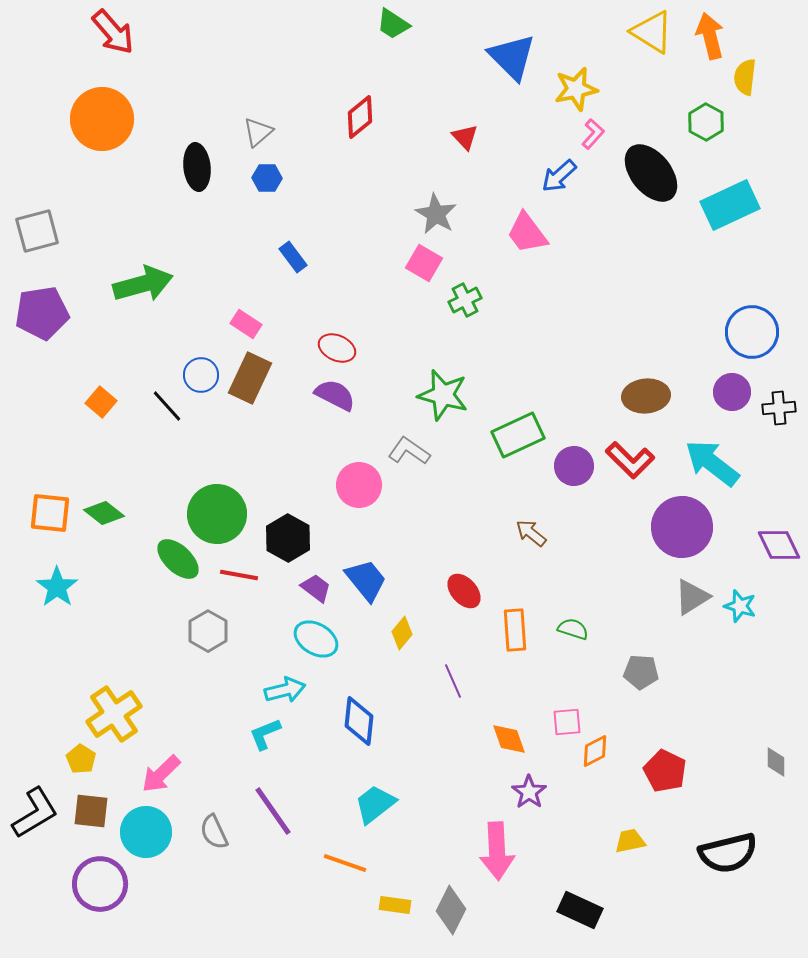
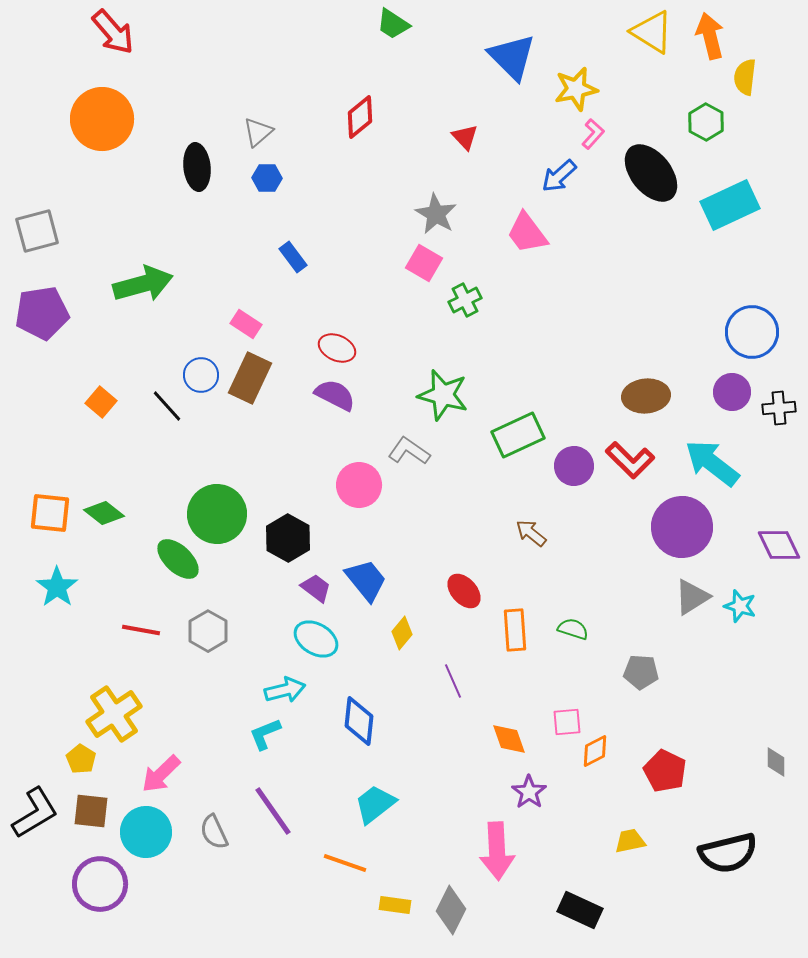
red line at (239, 575): moved 98 px left, 55 px down
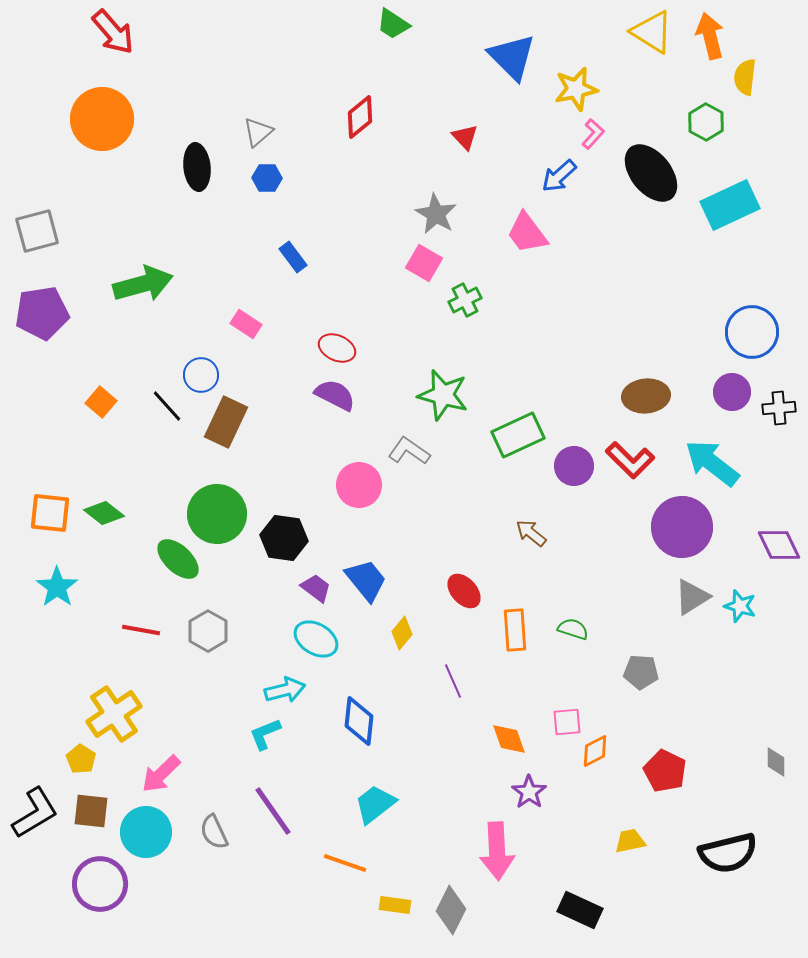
brown rectangle at (250, 378): moved 24 px left, 44 px down
black hexagon at (288, 538): moved 4 px left; rotated 21 degrees counterclockwise
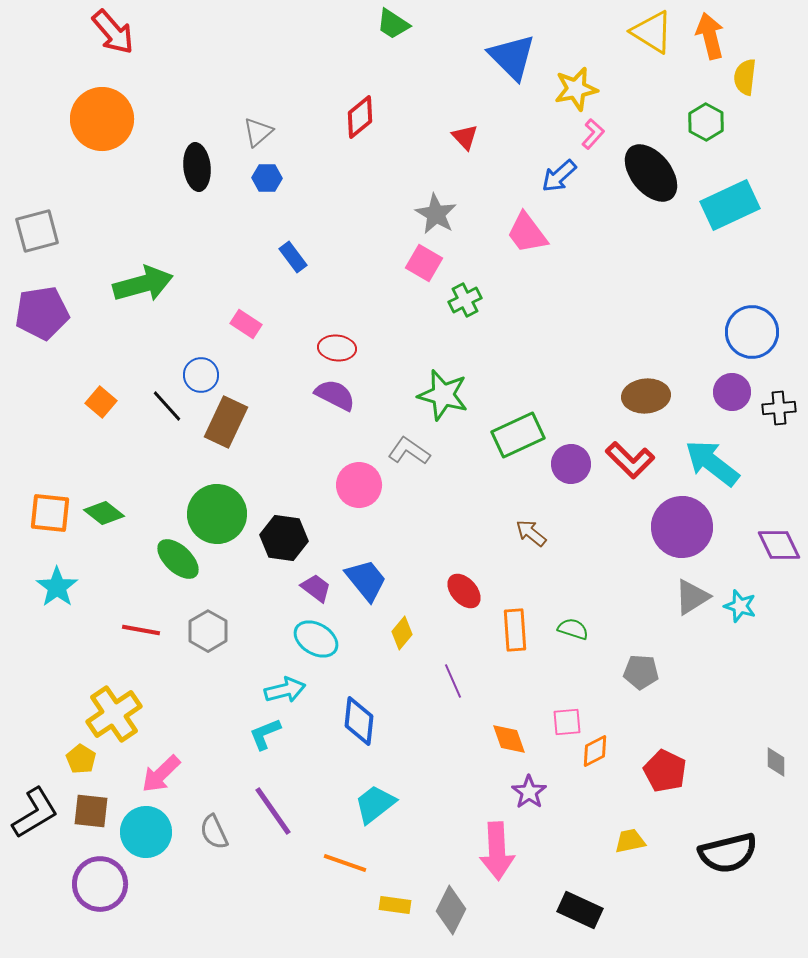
red ellipse at (337, 348): rotated 18 degrees counterclockwise
purple circle at (574, 466): moved 3 px left, 2 px up
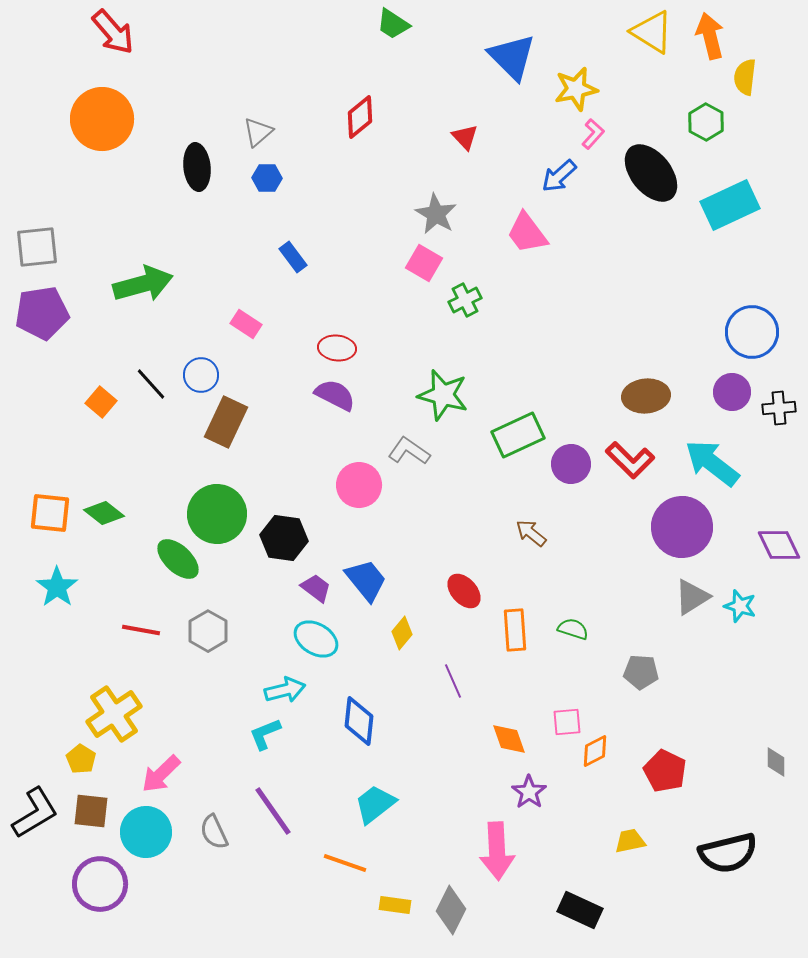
gray square at (37, 231): moved 16 px down; rotated 9 degrees clockwise
black line at (167, 406): moved 16 px left, 22 px up
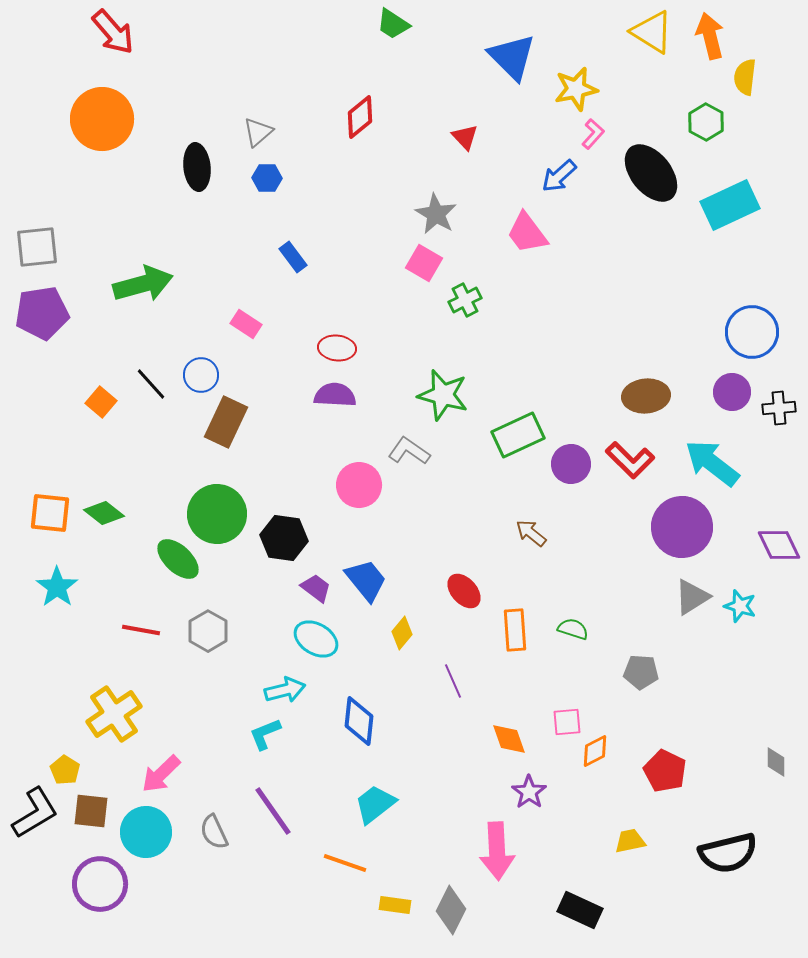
purple semicircle at (335, 395): rotated 24 degrees counterclockwise
yellow pentagon at (81, 759): moved 16 px left, 11 px down
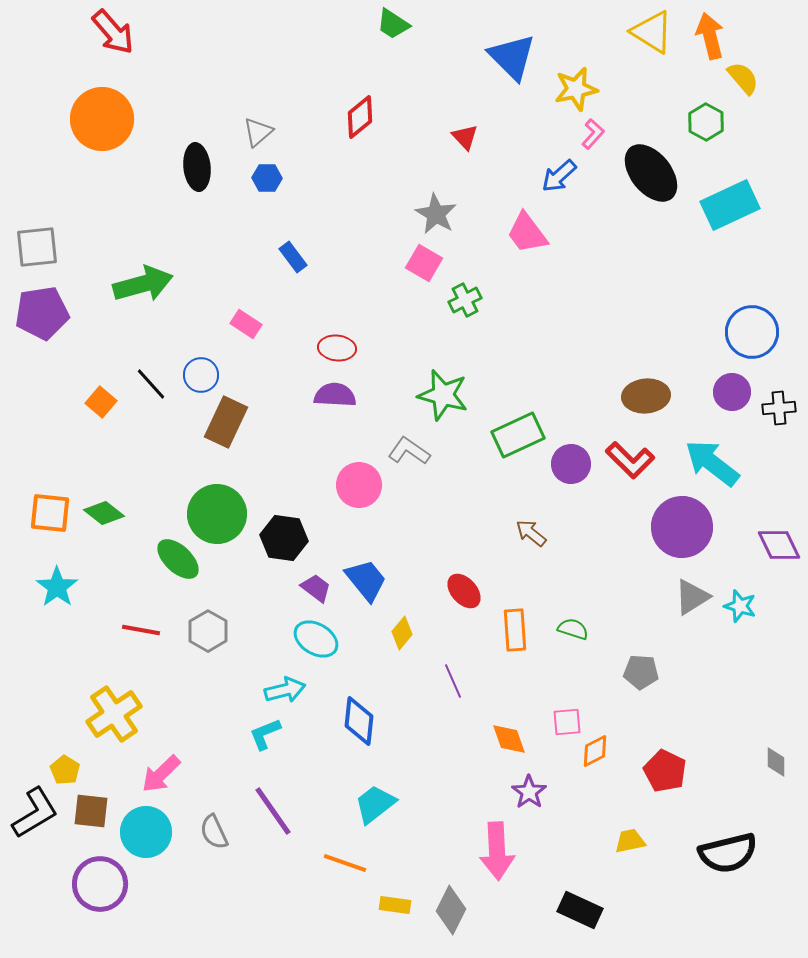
yellow semicircle at (745, 77): moved 2 px left, 1 px down; rotated 132 degrees clockwise
